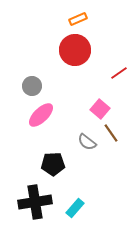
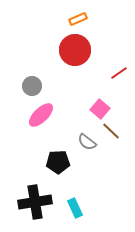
brown line: moved 2 px up; rotated 12 degrees counterclockwise
black pentagon: moved 5 px right, 2 px up
cyan rectangle: rotated 66 degrees counterclockwise
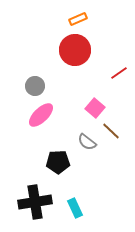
gray circle: moved 3 px right
pink square: moved 5 px left, 1 px up
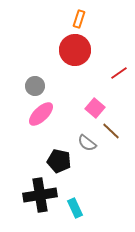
orange rectangle: moved 1 px right; rotated 48 degrees counterclockwise
pink ellipse: moved 1 px up
gray semicircle: moved 1 px down
black pentagon: moved 1 px right, 1 px up; rotated 15 degrees clockwise
black cross: moved 5 px right, 7 px up
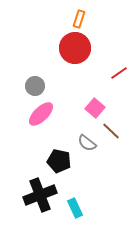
red circle: moved 2 px up
black cross: rotated 12 degrees counterclockwise
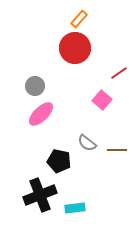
orange rectangle: rotated 24 degrees clockwise
pink square: moved 7 px right, 8 px up
brown line: moved 6 px right, 19 px down; rotated 42 degrees counterclockwise
cyan rectangle: rotated 72 degrees counterclockwise
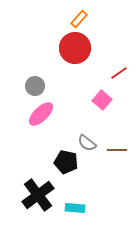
black pentagon: moved 7 px right, 1 px down
black cross: moved 2 px left; rotated 16 degrees counterclockwise
cyan rectangle: rotated 12 degrees clockwise
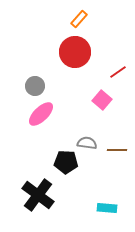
red circle: moved 4 px down
red line: moved 1 px left, 1 px up
gray semicircle: rotated 150 degrees clockwise
black pentagon: rotated 10 degrees counterclockwise
black cross: rotated 16 degrees counterclockwise
cyan rectangle: moved 32 px right
